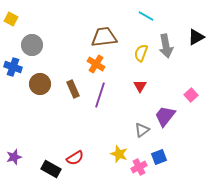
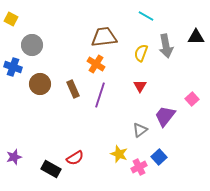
black triangle: rotated 30 degrees clockwise
pink square: moved 1 px right, 4 px down
gray triangle: moved 2 px left
blue square: rotated 21 degrees counterclockwise
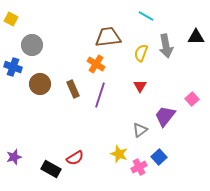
brown trapezoid: moved 4 px right
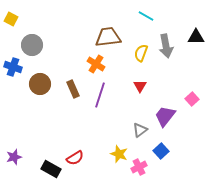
blue square: moved 2 px right, 6 px up
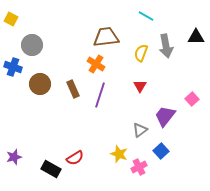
brown trapezoid: moved 2 px left
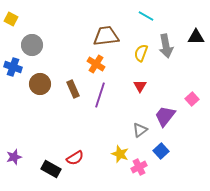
brown trapezoid: moved 1 px up
yellow star: moved 1 px right
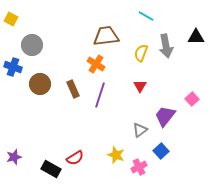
yellow star: moved 4 px left, 1 px down
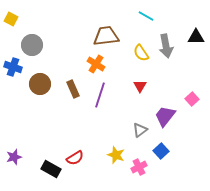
yellow semicircle: rotated 54 degrees counterclockwise
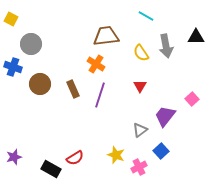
gray circle: moved 1 px left, 1 px up
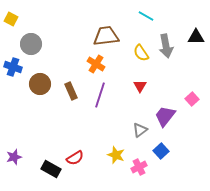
brown rectangle: moved 2 px left, 2 px down
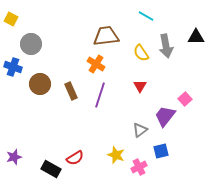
pink square: moved 7 px left
blue square: rotated 28 degrees clockwise
